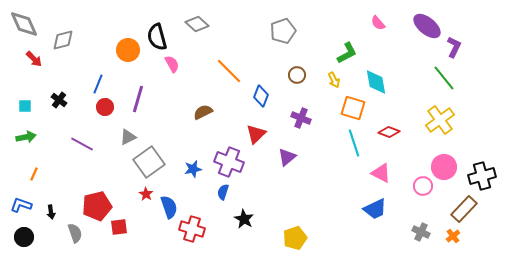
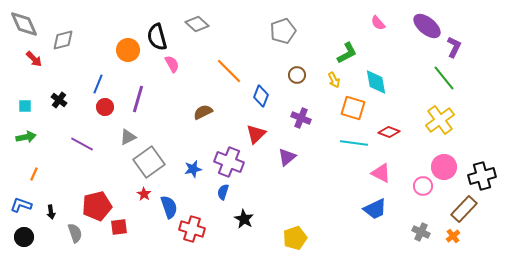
cyan line at (354, 143): rotated 64 degrees counterclockwise
red star at (146, 194): moved 2 px left
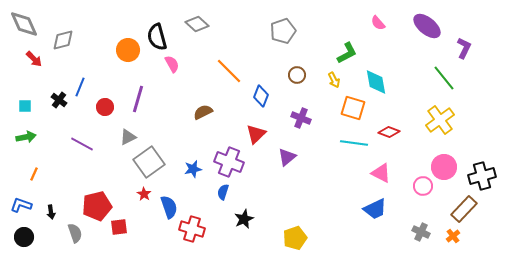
purple L-shape at (454, 47): moved 10 px right, 1 px down
blue line at (98, 84): moved 18 px left, 3 px down
black star at (244, 219): rotated 18 degrees clockwise
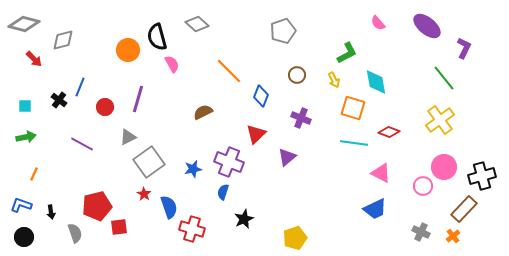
gray diamond at (24, 24): rotated 52 degrees counterclockwise
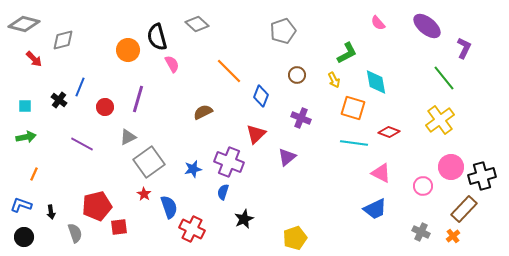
pink circle at (444, 167): moved 7 px right
red cross at (192, 229): rotated 10 degrees clockwise
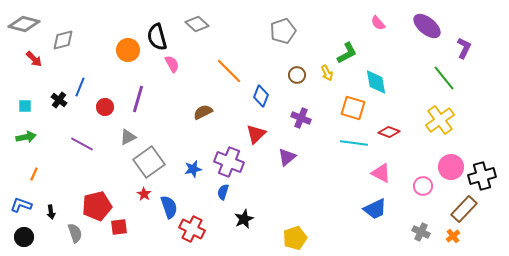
yellow arrow at (334, 80): moved 7 px left, 7 px up
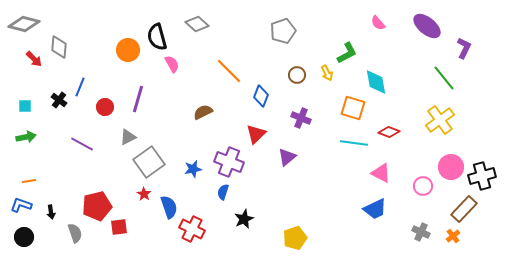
gray diamond at (63, 40): moved 4 px left, 7 px down; rotated 70 degrees counterclockwise
orange line at (34, 174): moved 5 px left, 7 px down; rotated 56 degrees clockwise
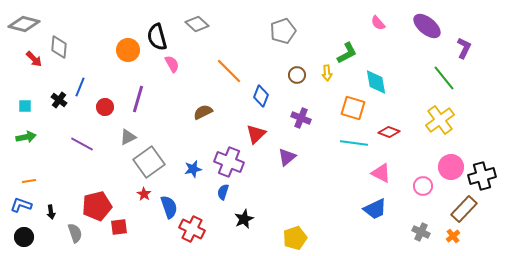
yellow arrow at (327, 73): rotated 21 degrees clockwise
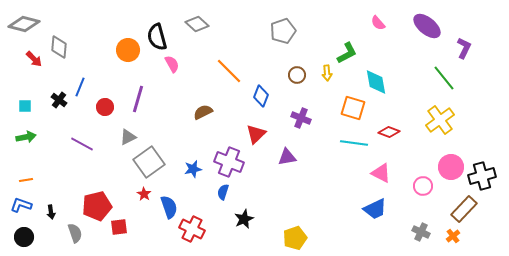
purple triangle at (287, 157): rotated 30 degrees clockwise
orange line at (29, 181): moved 3 px left, 1 px up
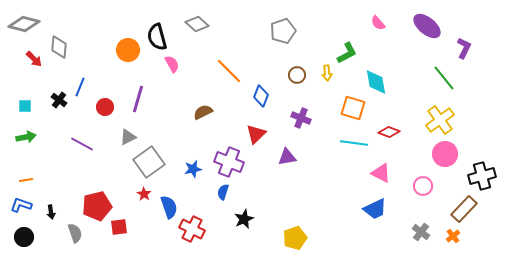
pink circle at (451, 167): moved 6 px left, 13 px up
gray cross at (421, 232): rotated 12 degrees clockwise
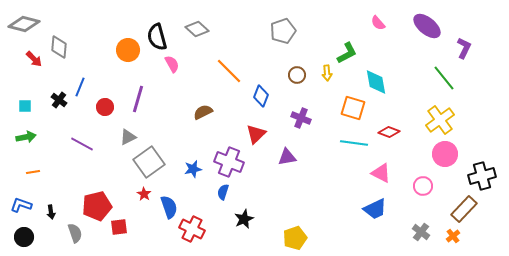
gray diamond at (197, 24): moved 5 px down
orange line at (26, 180): moved 7 px right, 8 px up
